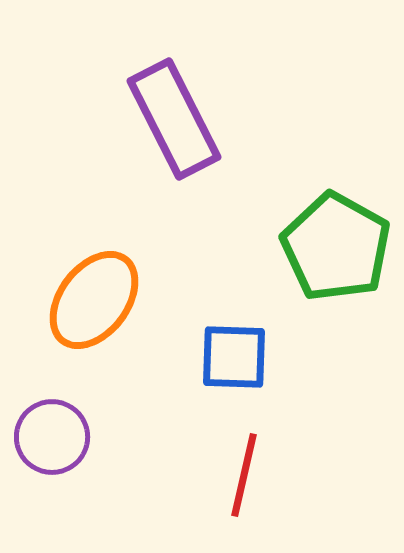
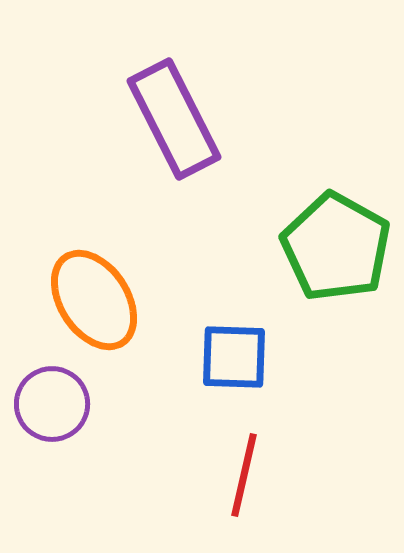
orange ellipse: rotated 70 degrees counterclockwise
purple circle: moved 33 px up
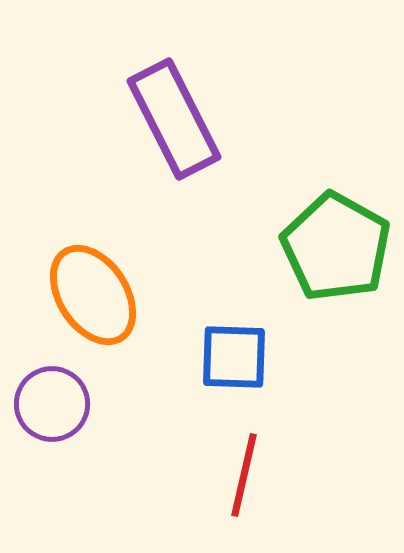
orange ellipse: moved 1 px left, 5 px up
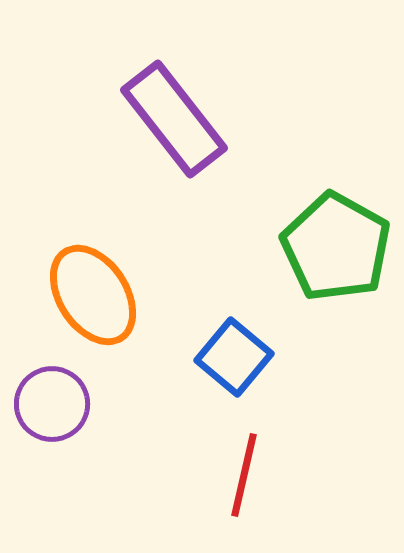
purple rectangle: rotated 11 degrees counterclockwise
blue square: rotated 38 degrees clockwise
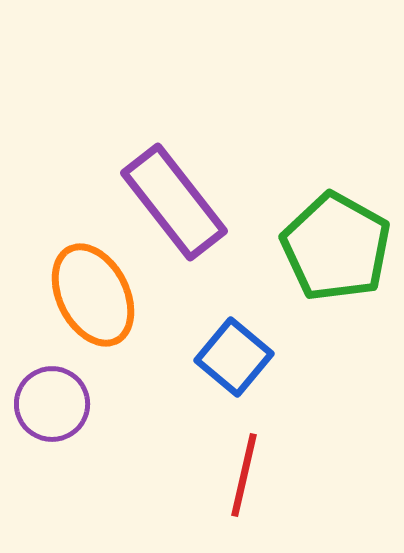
purple rectangle: moved 83 px down
orange ellipse: rotated 6 degrees clockwise
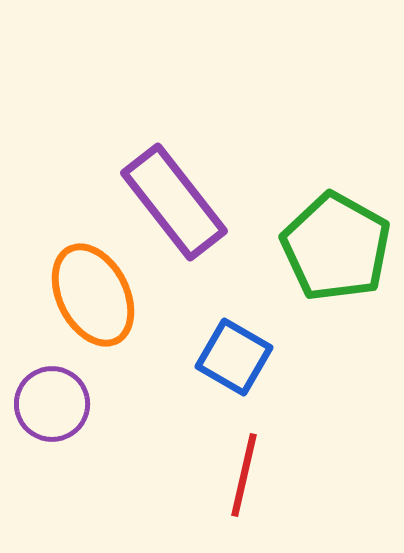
blue square: rotated 10 degrees counterclockwise
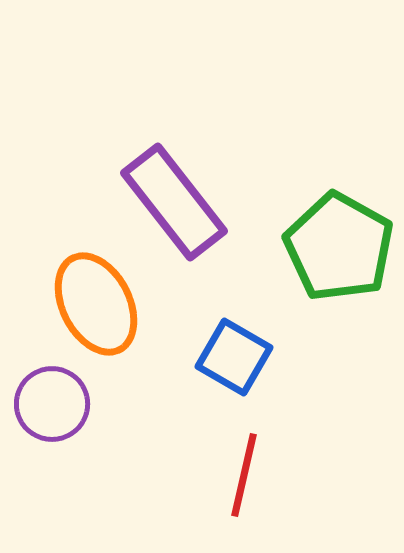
green pentagon: moved 3 px right
orange ellipse: moved 3 px right, 9 px down
